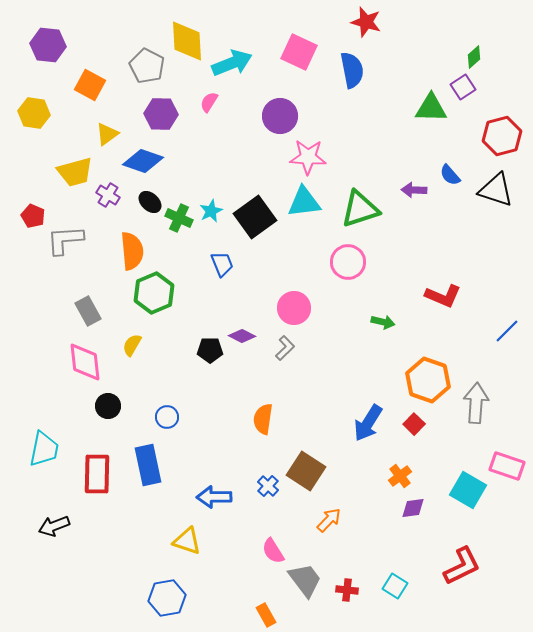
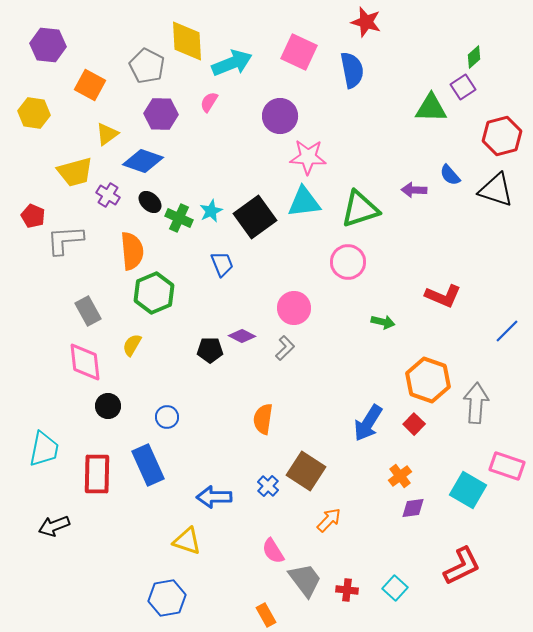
blue rectangle at (148, 465): rotated 12 degrees counterclockwise
cyan square at (395, 586): moved 2 px down; rotated 10 degrees clockwise
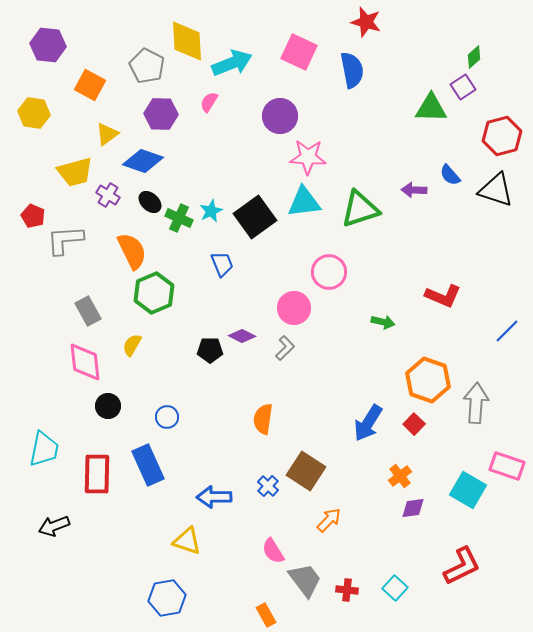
orange semicircle at (132, 251): rotated 21 degrees counterclockwise
pink circle at (348, 262): moved 19 px left, 10 px down
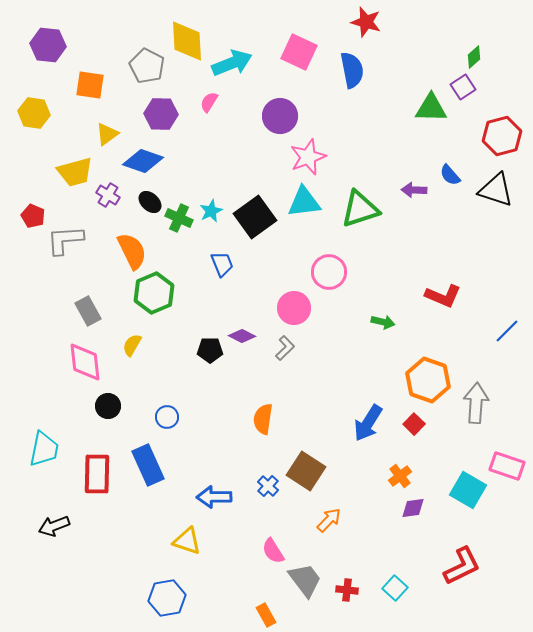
orange square at (90, 85): rotated 20 degrees counterclockwise
pink star at (308, 157): rotated 24 degrees counterclockwise
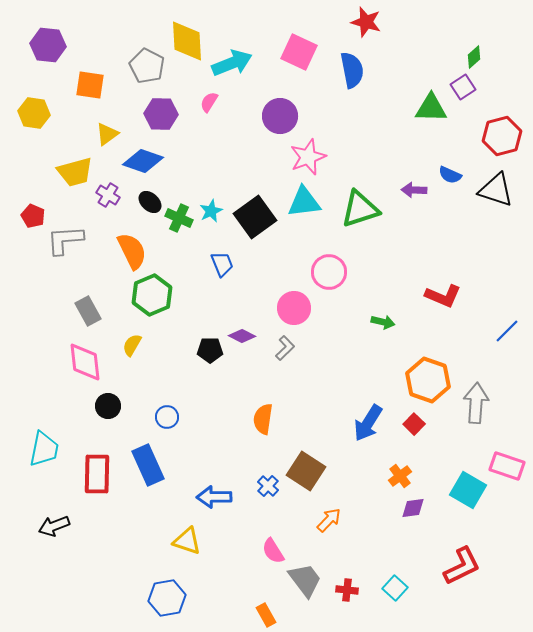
blue semicircle at (450, 175): rotated 25 degrees counterclockwise
green hexagon at (154, 293): moved 2 px left, 2 px down
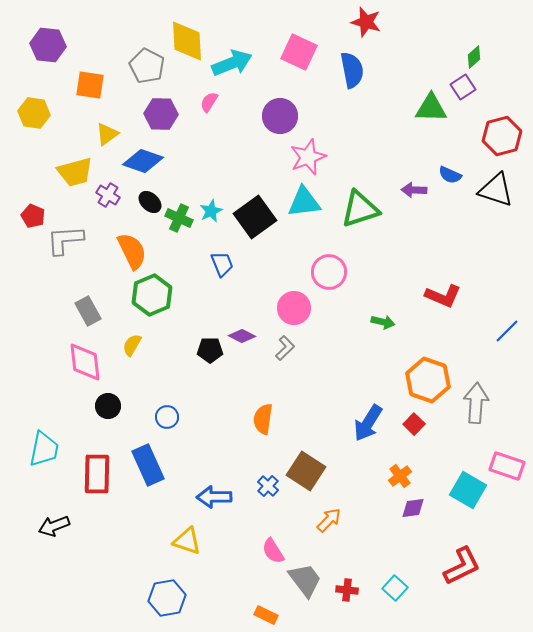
orange rectangle at (266, 615): rotated 35 degrees counterclockwise
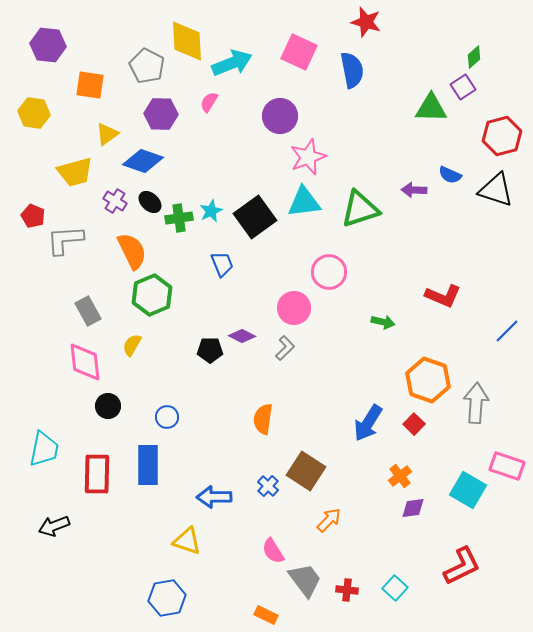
purple cross at (108, 195): moved 7 px right, 6 px down
green cross at (179, 218): rotated 32 degrees counterclockwise
blue rectangle at (148, 465): rotated 24 degrees clockwise
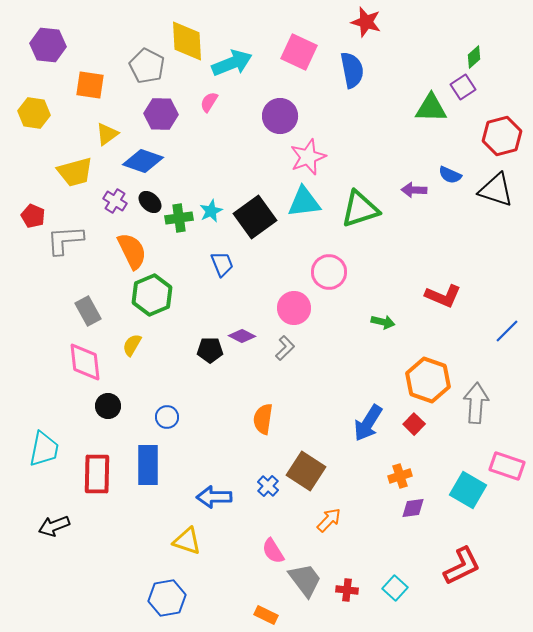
orange cross at (400, 476): rotated 20 degrees clockwise
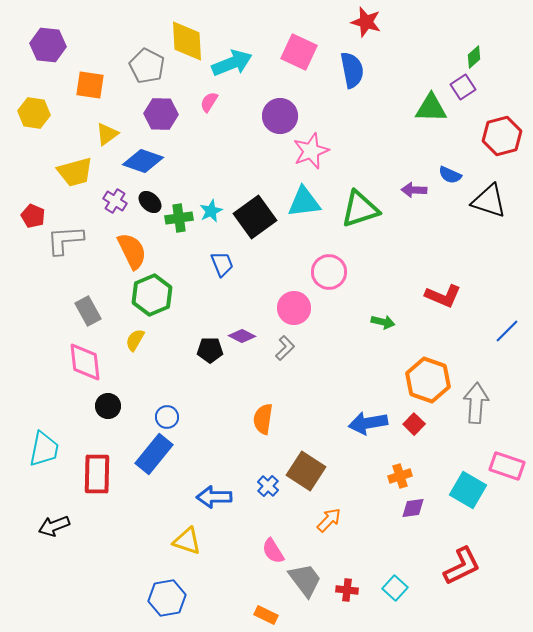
pink star at (308, 157): moved 3 px right, 6 px up
black triangle at (496, 190): moved 7 px left, 11 px down
yellow semicircle at (132, 345): moved 3 px right, 5 px up
blue arrow at (368, 423): rotated 48 degrees clockwise
blue rectangle at (148, 465): moved 6 px right, 11 px up; rotated 39 degrees clockwise
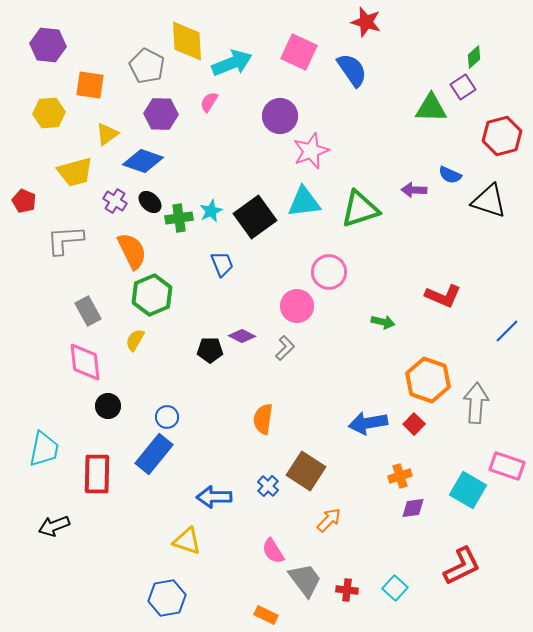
blue semicircle at (352, 70): rotated 24 degrees counterclockwise
yellow hexagon at (34, 113): moved 15 px right; rotated 12 degrees counterclockwise
red pentagon at (33, 216): moved 9 px left, 15 px up
pink circle at (294, 308): moved 3 px right, 2 px up
